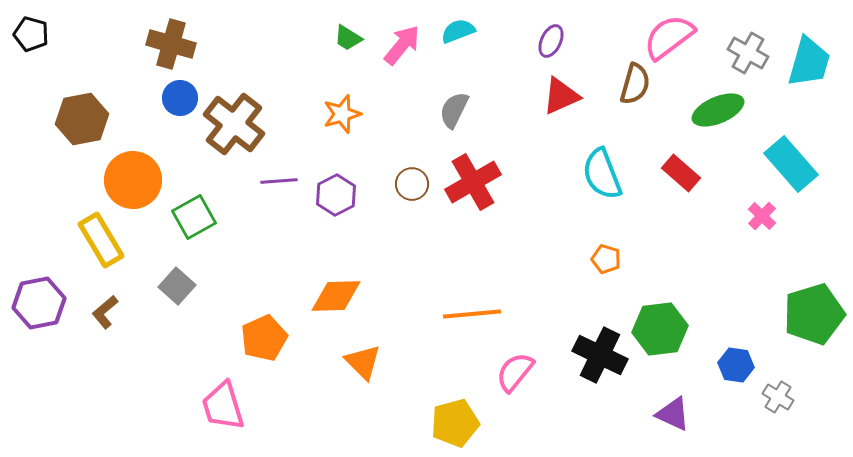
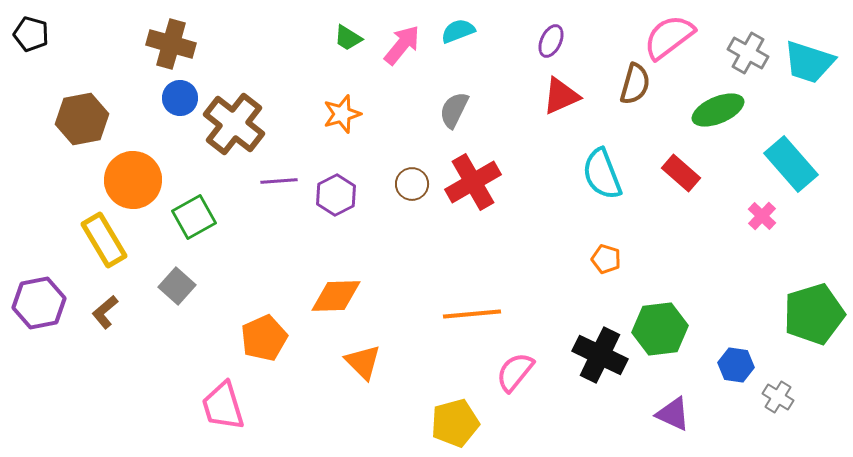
cyan trapezoid at (809, 62): rotated 92 degrees clockwise
yellow rectangle at (101, 240): moved 3 px right
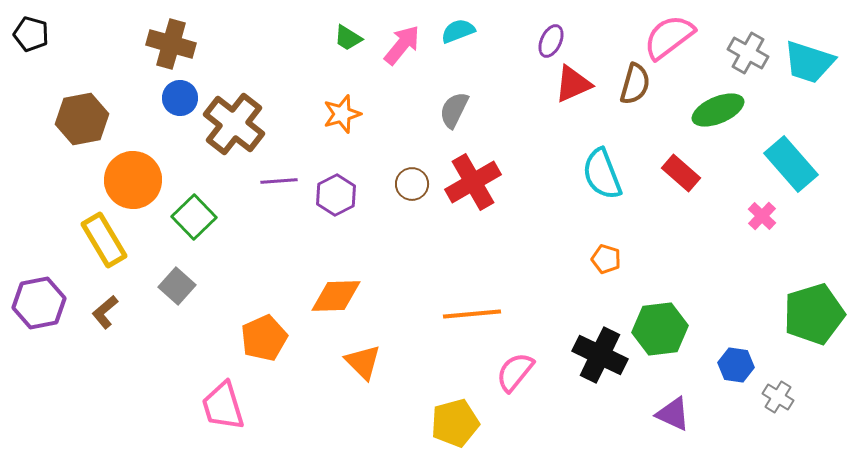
red triangle at (561, 96): moved 12 px right, 12 px up
green square at (194, 217): rotated 15 degrees counterclockwise
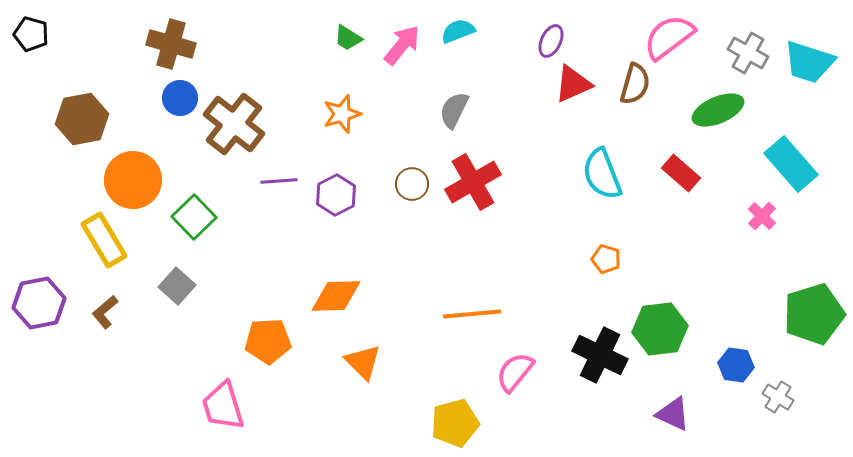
orange pentagon at (264, 338): moved 4 px right, 3 px down; rotated 21 degrees clockwise
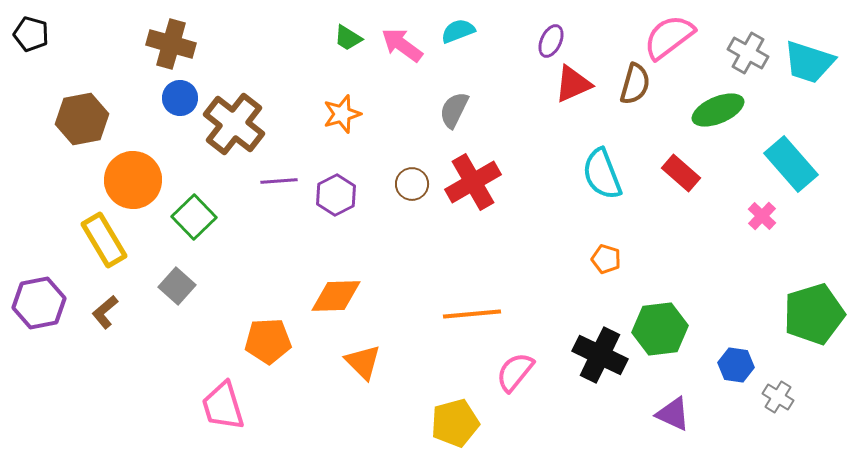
pink arrow at (402, 45): rotated 93 degrees counterclockwise
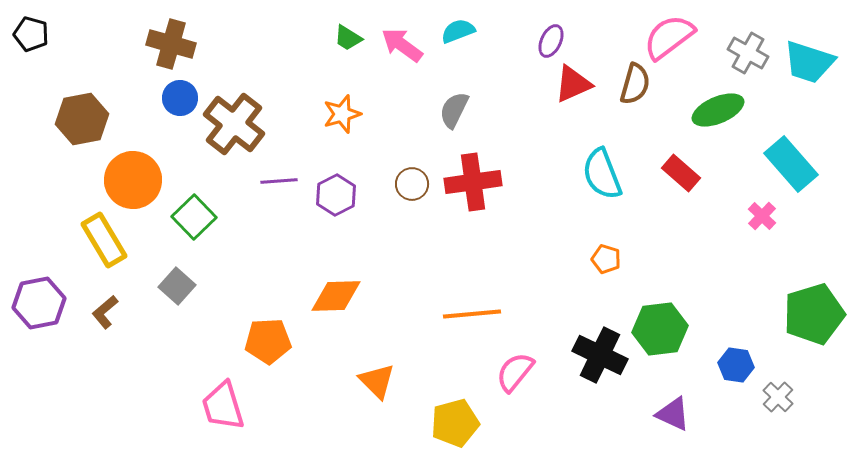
red cross at (473, 182): rotated 22 degrees clockwise
orange triangle at (363, 362): moved 14 px right, 19 px down
gray cross at (778, 397): rotated 12 degrees clockwise
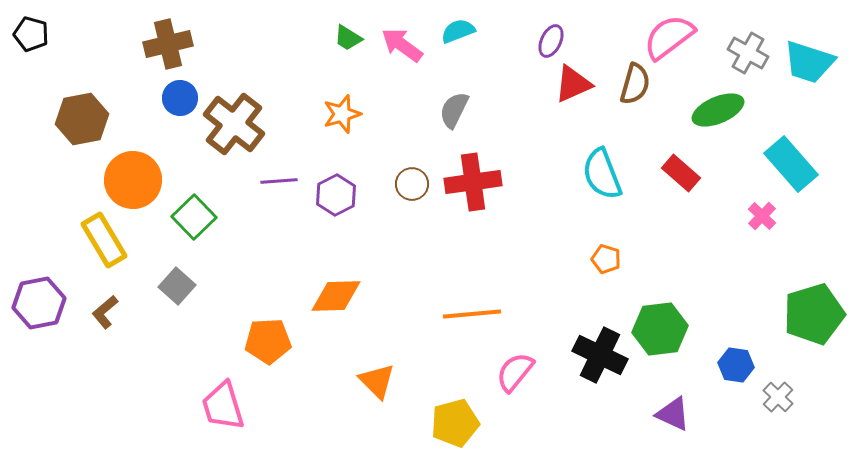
brown cross at (171, 44): moved 3 px left; rotated 30 degrees counterclockwise
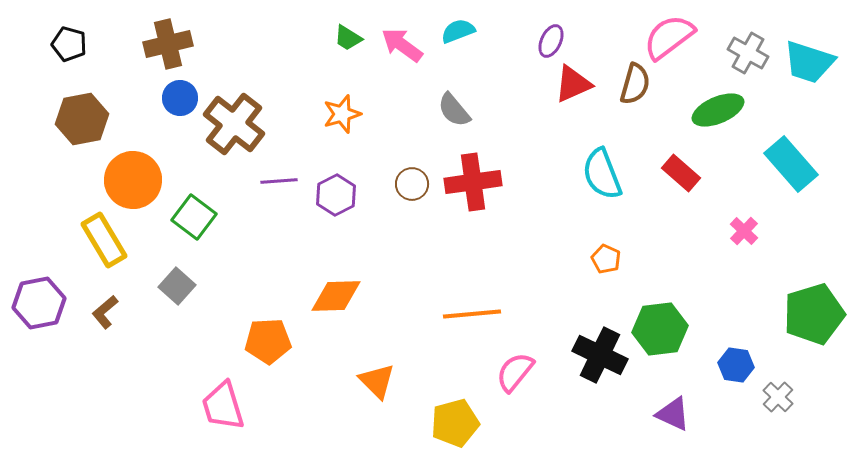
black pentagon at (31, 34): moved 38 px right, 10 px down
gray semicircle at (454, 110): rotated 66 degrees counterclockwise
pink cross at (762, 216): moved 18 px left, 15 px down
green square at (194, 217): rotated 9 degrees counterclockwise
orange pentagon at (606, 259): rotated 8 degrees clockwise
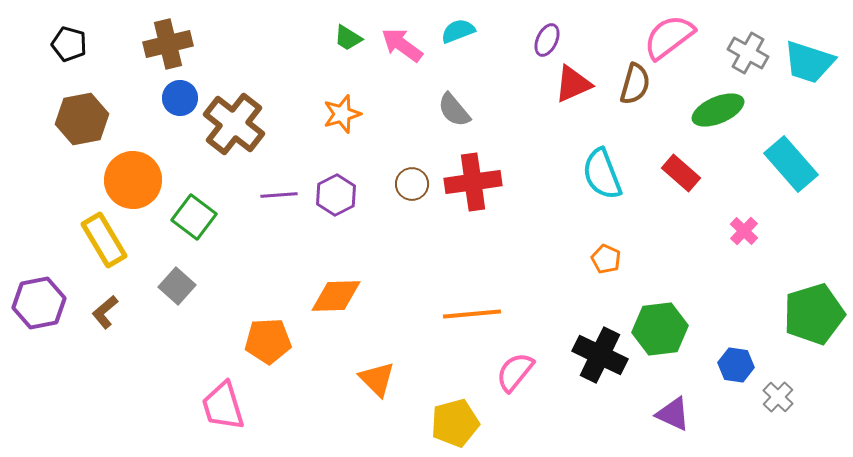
purple ellipse at (551, 41): moved 4 px left, 1 px up
purple line at (279, 181): moved 14 px down
orange triangle at (377, 381): moved 2 px up
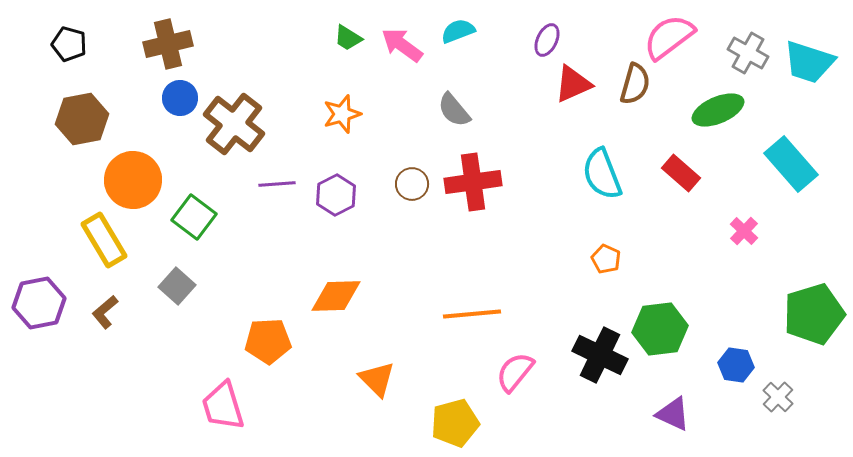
purple line at (279, 195): moved 2 px left, 11 px up
